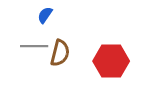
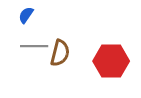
blue semicircle: moved 19 px left
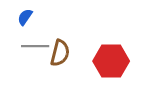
blue semicircle: moved 1 px left, 2 px down
gray line: moved 1 px right
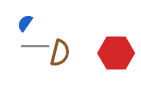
blue semicircle: moved 6 px down
red hexagon: moved 5 px right, 8 px up
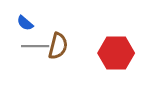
blue semicircle: rotated 84 degrees counterclockwise
brown semicircle: moved 2 px left, 7 px up
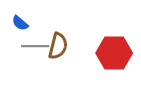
blue semicircle: moved 5 px left
red hexagon: moved 2 px left
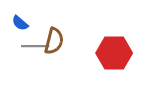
brown semicircle: moved 4 px left, 5 px up
